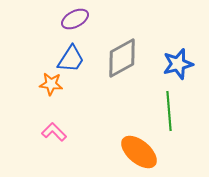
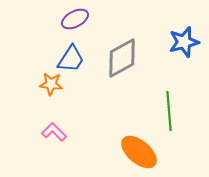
blue star: moved 6 px right, 22 px up
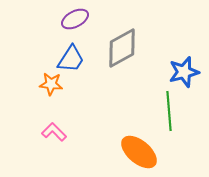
blue star: moved 30 px down
gray diamond: moved 10 px up
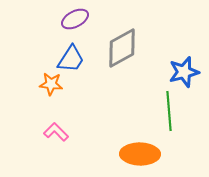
pink L-shape: moved 2 px right
orange ellipse: moved 1 px right, 2 px down; rotated 39 degrees counterclockwise
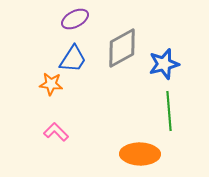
blue trapezoid: moved 2 px right
blue star: moved 20 px left, 8 px up
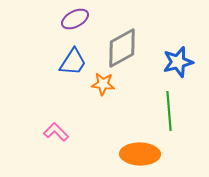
blue trapezoid: moved 3 px down
blue star: moved 14 px right, 2 px up
orange star: moved 52 px right
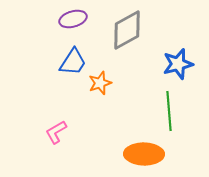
purple ellipse: moved 2 px left; rotated 12 degrees clockwise
gray diamond: moved 5 px right, 18 px up
blue star: moved 2 px down
orange star: moved 3 px left, 1 px up; rotated 25 degrees counterclockwise
pink L-shape: rotated 75 degrees counterclockwise
orange ellipse: moved 4 px right
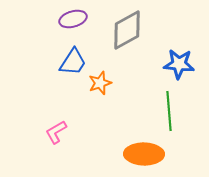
blue star: moved 1 px right; rotated 20 degrees clockwise
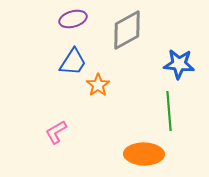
orange star: moved 2 px left, 2 px down; rotated 15 degrees counterclockwise
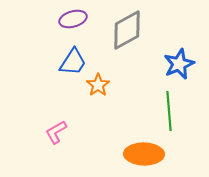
blue star: rotated 28 degrees counterclockwise
